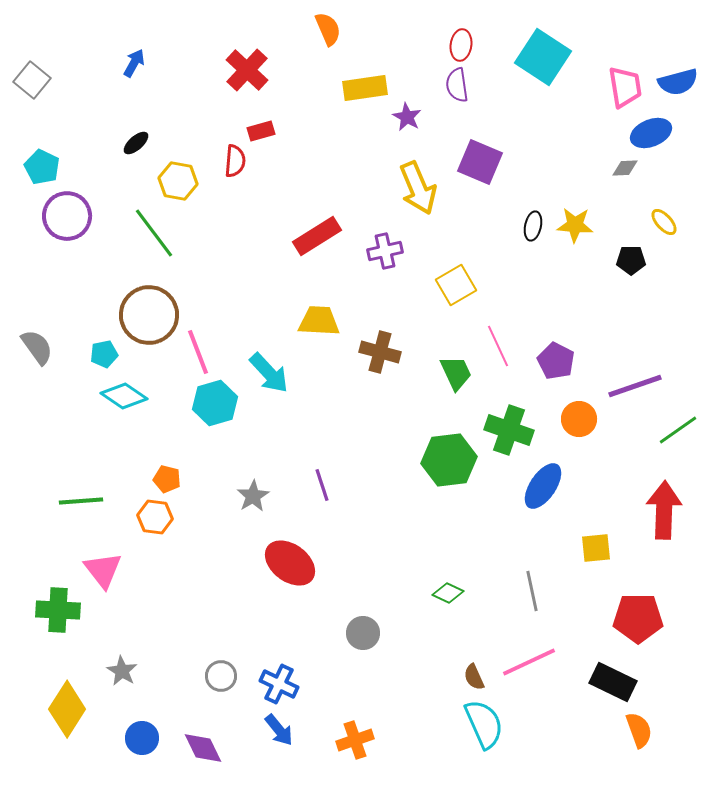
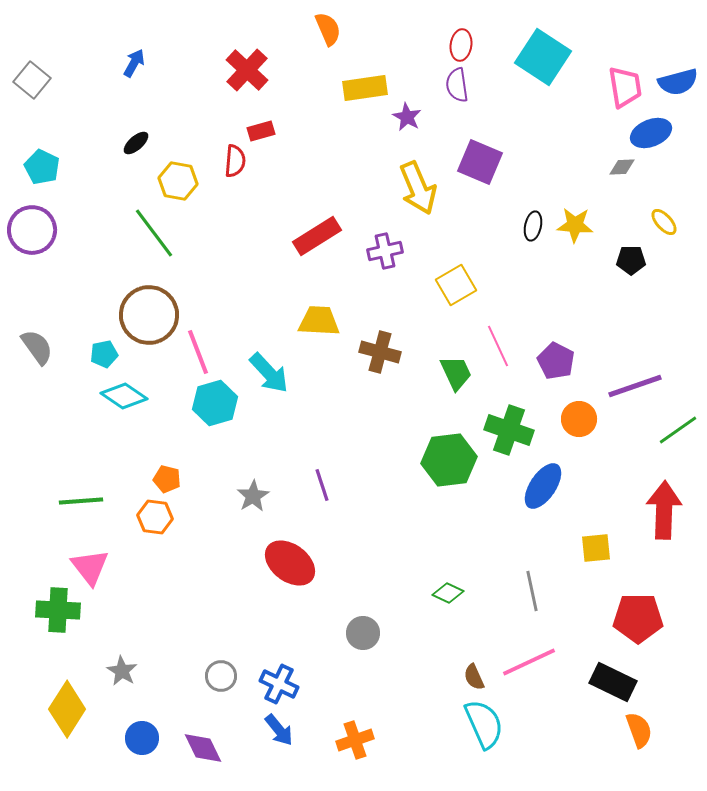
gray diamond at (625, 168): moved 3 px left, 1 px up
purple circle at (67, 216): moved 35 px left, 14 px down
pink triangle at (103, 570): moved 13 px left, 3 px up
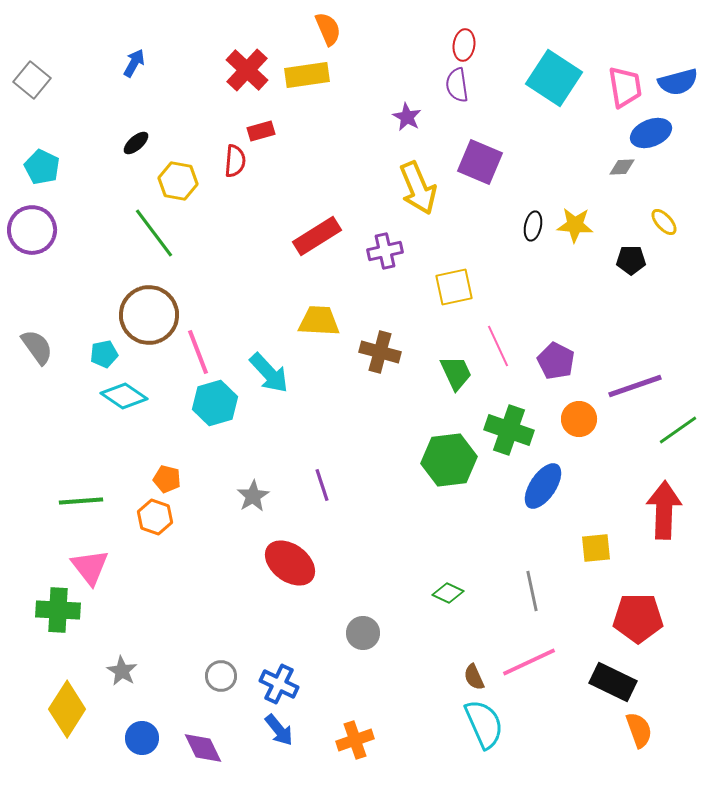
red ellipse at (461, 45): moved 3 px right
cyan square at (543, 57): moved 11 px right, 21 px down
yellow rectangle at (365, 88): moved 58 px left, 13 px up
yellow square at (456, 285): moved 2 px left, 2 px down; rotated 18 degrees clockwise
orange hexagon at (155, 517): rotated 12 degrees clockwise
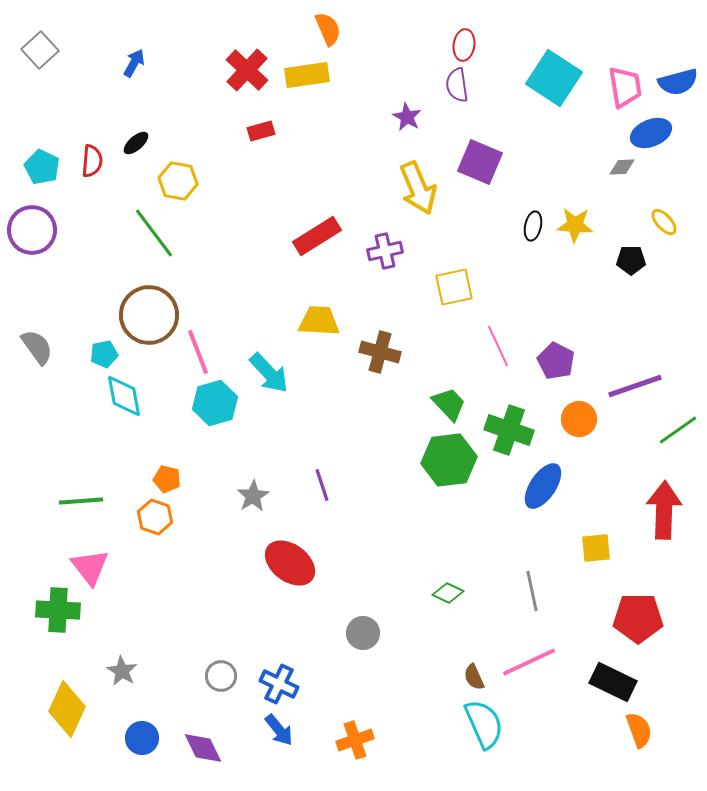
gray square at (32, 80): moved 8 px right, 30 px up; rotated 9 degrees clockwise
red semicircle at (235, 161): moved 143 px left
green trapezoid at (456, 373): moved 7 px left, 31 px down; rotated 18 degrees counterclockwise
cyan diamond at (124, 396): rotated 45 degrees clockwise
yellow diamond at (67, 709): rotated 8 degrees counterclockwise
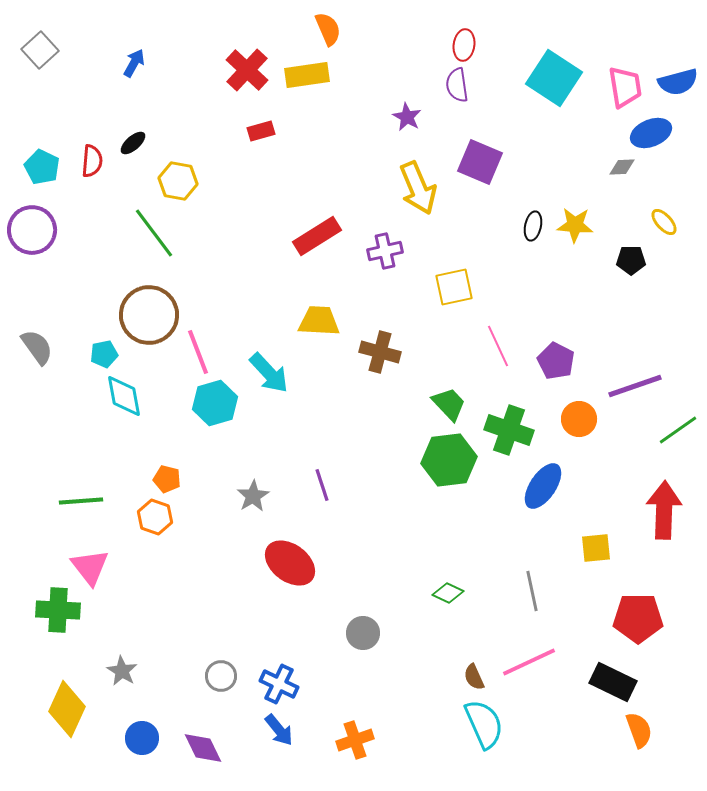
black ellipse at (136, 143): moved 3 px left
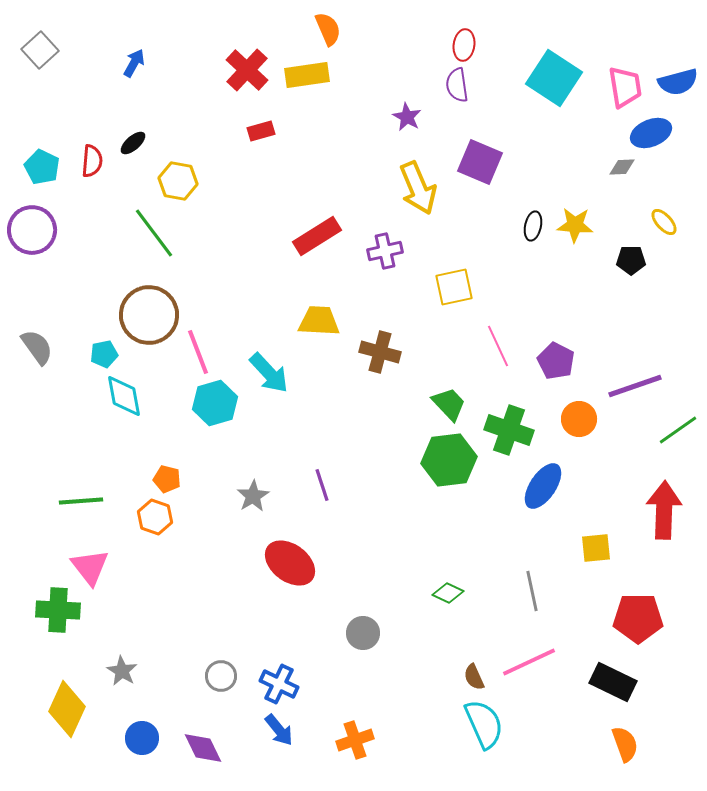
orange semicircle at (639, 730): moved 14 px left, 14 px down
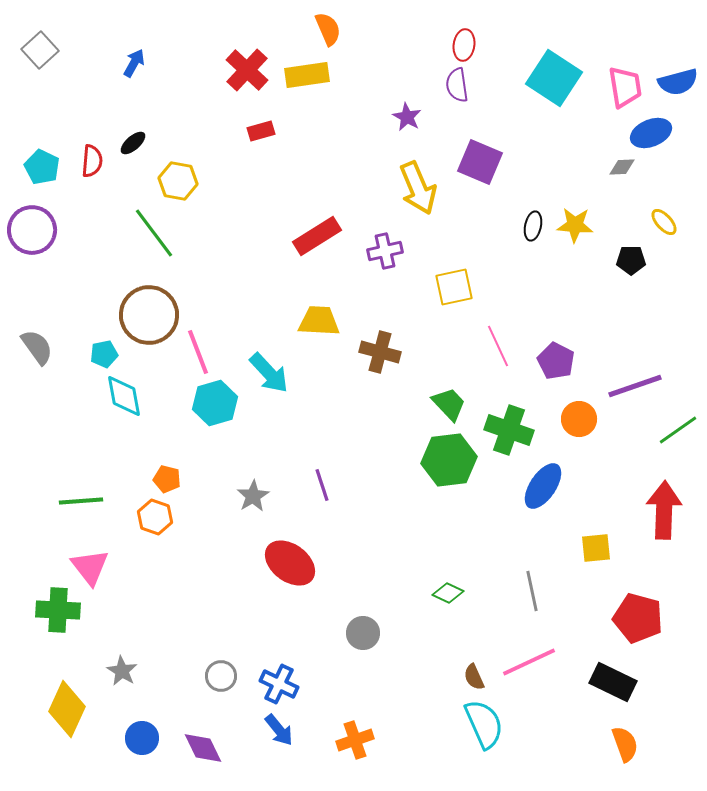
red pentagon at (638, 618): rotated 15 degrees clockwise
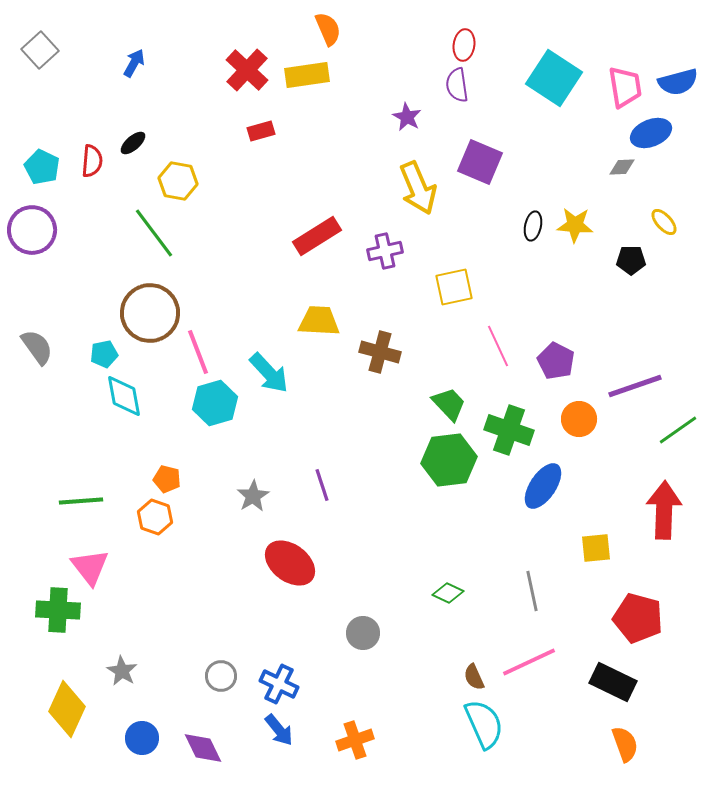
brown circle at (149, 315): moved 1 px right, 2 px up
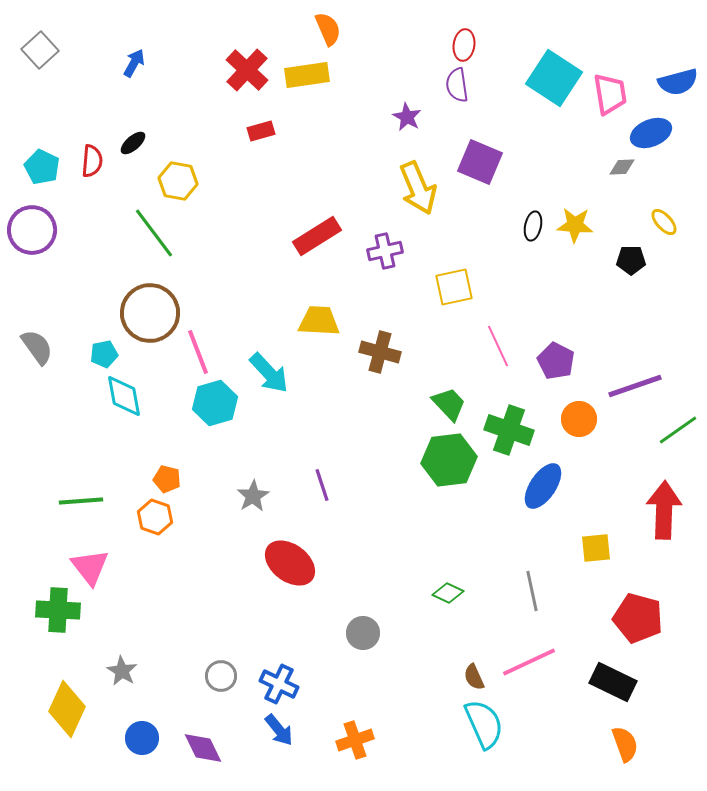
pink trapezoid at (625, 87): moved 15 px left, 7 px down
